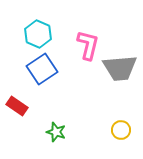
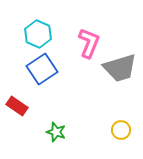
pink L-shape: moved 1 px right, 2 px up; rotated 8 degrees clockwise
gray trapezoid: rotated 12 degrees counterclockwise
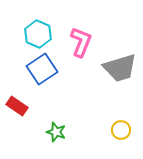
pink L-shape: moved 8 px left, 1 px up
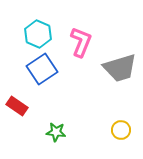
green star: rotated 12 degrees counterclockwise
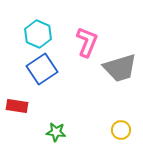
pink L-shape: moved 6 px right
red rectangle: rotated 25 degrees counterclockwise
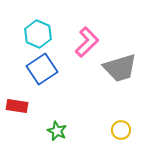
pink L-shape: rotated 24 degrees clockwise
green star: moved 1 px right, 1 px up; rotated 18 degrees clockwise
